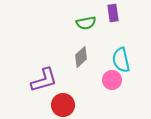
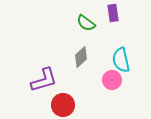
green semicircle: rotated 48 degrees clockwise
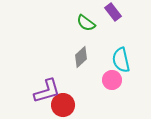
purple rectangle: moved 1 px up; rotated 30 degrees counterclockwise
purple L-shape: moved 3 px right, 11 px down
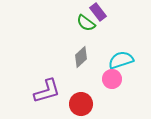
purple rectangle: moved 15 px left
cyan semicircle: rotated 85 degrees clockwise
pink circle: moved 1 px up
red circle: moved 18 px right, 1 px up
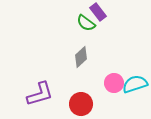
cyan semicircle: moved 14 px right, 24 px down
pink circle: moved 2 px right, 4 px down
purple L-shape: moved 7 px left, 3 px down
